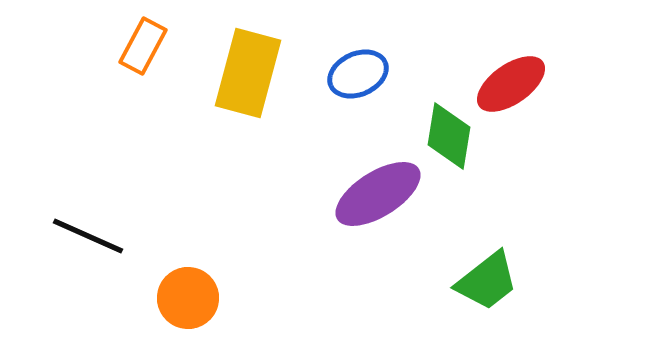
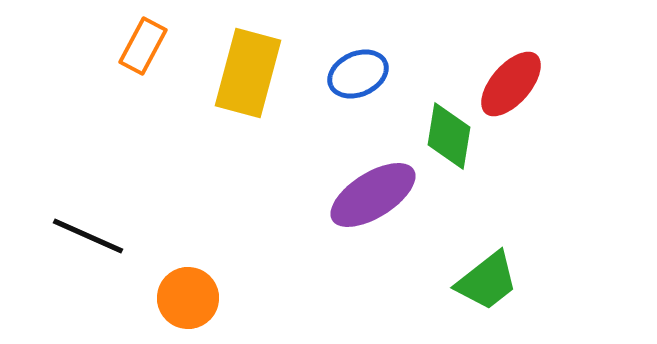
red ellipse: rotated 14 degrees counterclockwise
purple ellipse: moved 5 px left, 1 px down
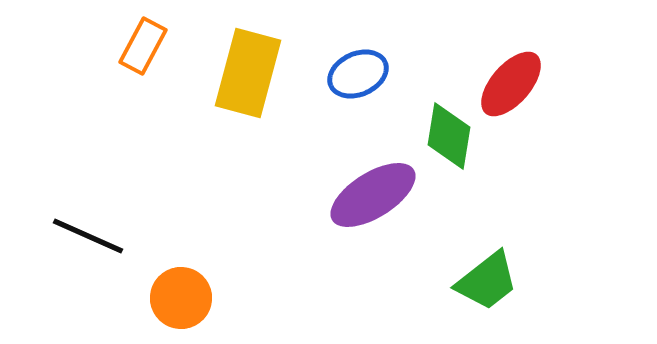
orange circle: moved 7 px left
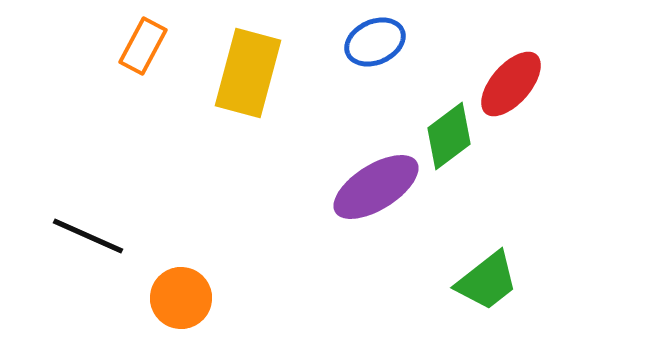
blue ellipse: moved 17 px right, 32 px up
green diamond: rotated 44 degrees clockwise
purple ellipse: moved 3 px right, 8 px up
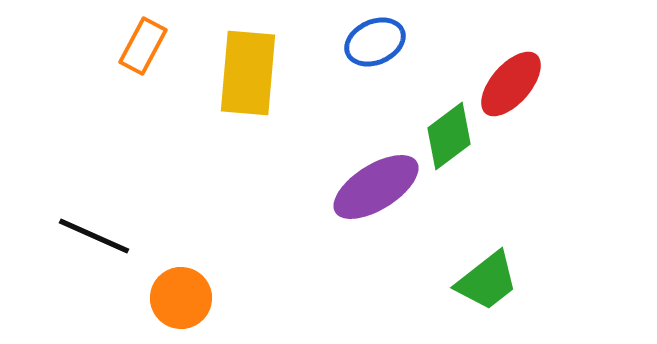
yellow rectangle: rotated 10 degrees counterclockwise
black line: moved 6 px right
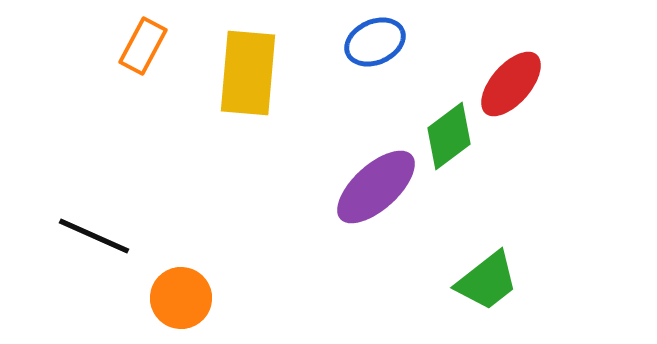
purple ellipse: rotated 10 degrees counterclockwise
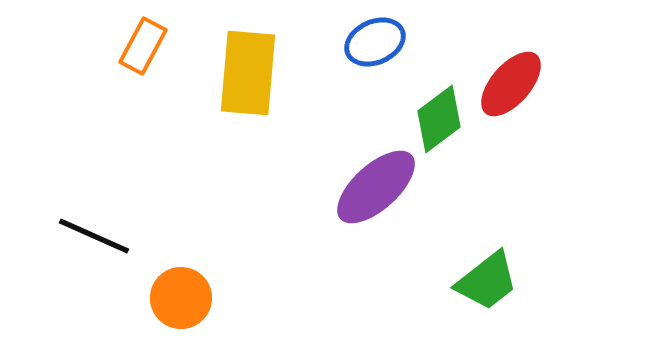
green diamond: moved 10 px left, 17 px up
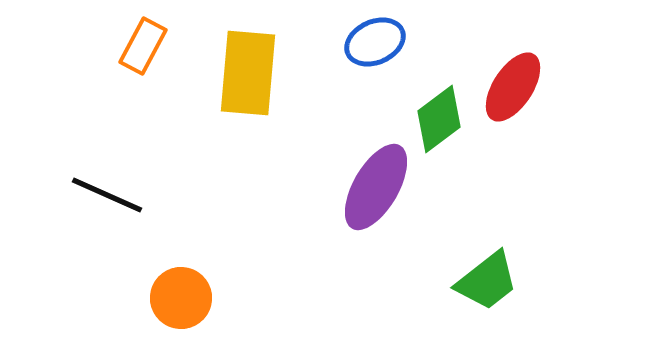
red ellipse: moved 2 px right, 3 px down; rotated 8 degrees counterclockwise
purple ellipse: rotated 18 degrees counterclockwise
black line: moved 13 px right, 41 px up
